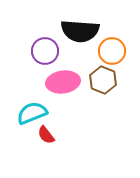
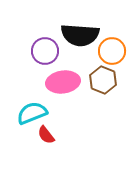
black semicircle: moved 4 px down
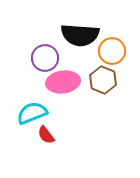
purple circle: moved 7 px down
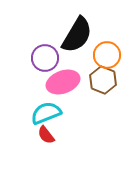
black semicircle: moved 3 px left; rotated 63 degrees counterclockwise
orange circle: moved 5 px left, 4 px down
pink ellipse: rotated 12 degrees counterclockwise
cyan semicircle: moved 14 px right
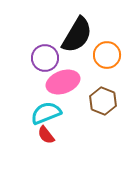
brown hexagon: moved 21 px down
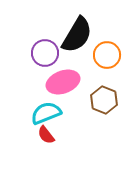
purple circle: moved 5 px up
brown hexagon: moved 1 px right, 1 px up
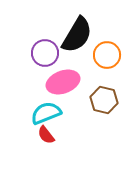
brown hexagon: rotated 8 degrees counterclockwise
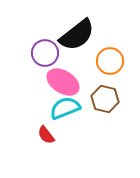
black semicircle: rotated 21 degrees clockwise
orange circle: moved 3 px right, 6 px down
pink ellipse: rotated 52 degrees clockwise
brown hexagon: moved 1 px right, 1 px up
cyan semicircle: moved 19 px right, 5 px up
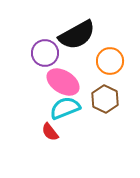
black semicircle: rotated 9 degrees clockwise
brown hexagon: rotated 12 degrees clockwise
red semicircle: moved 4 px right, 3 px up
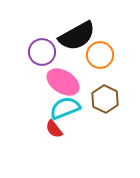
black semicircle: moved 1 px down
purple circle: moved 3 px left, 1 px up
orange circle: moved 10 px left, 6 px up
red semicircle: moved 4 px right, 3 px up
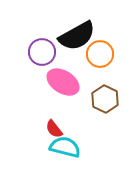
orange circle: moved 1 px up
cyan semicircle: moved 39 px down; rotated 36 degrees clockwise
